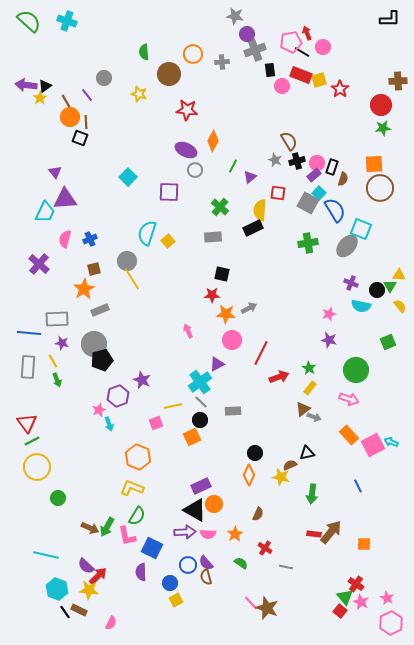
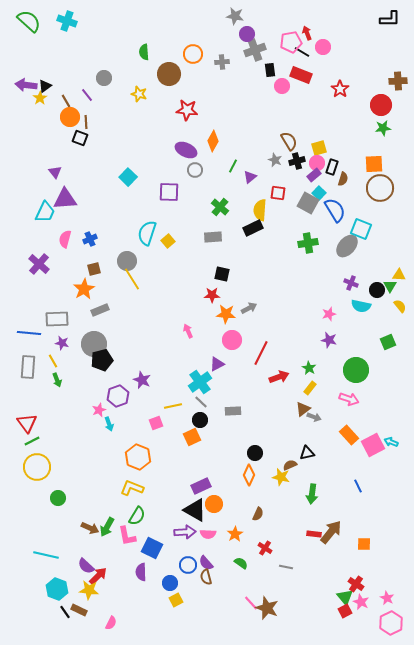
yellow square at (319, 80): moved 68 px down
red square at (340, 611): moved 5 px right; rotated 24 degrees clockwise
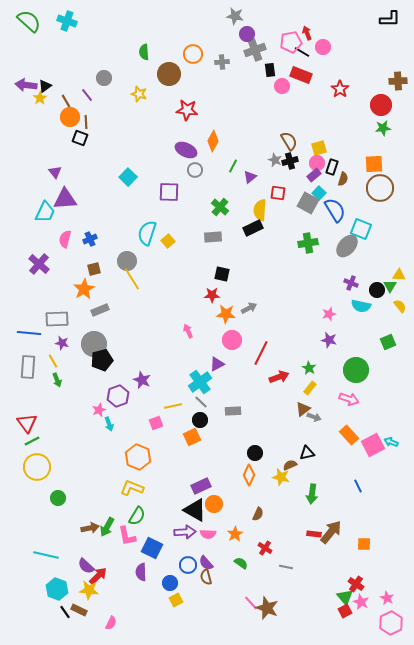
black cross at (297, 161): moved 7 px left
brown arrow at (90, 528): rotated 36 degrees counterclockwise
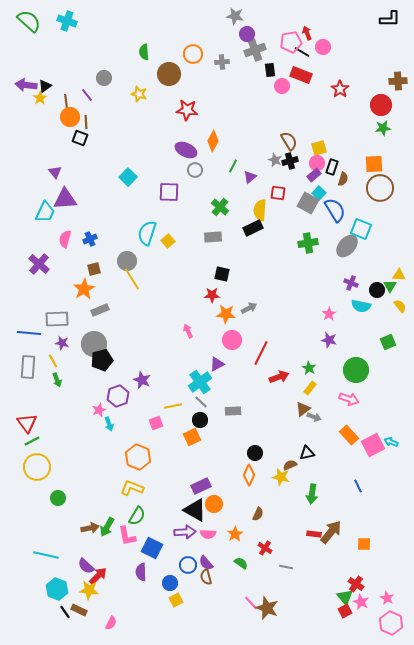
brown line at (66, 101): rotated 24 degrees clockwise
pink star at (329, 314): rotated 16 degrees counterclockwise
pink hexagon at (391, 623): rotated 10 degrees counterclockwise
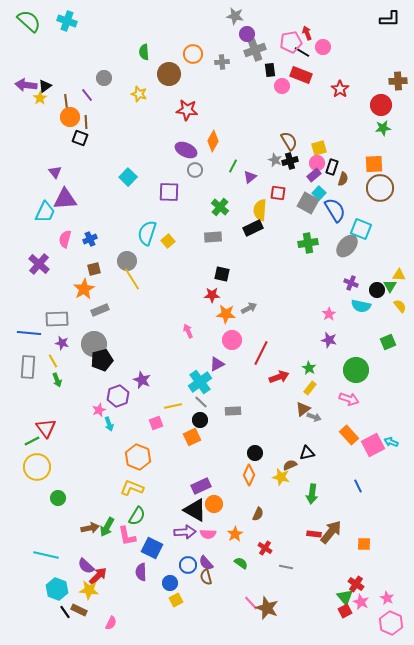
red triangle at (27, 423): moved 19 px right, 5 px down
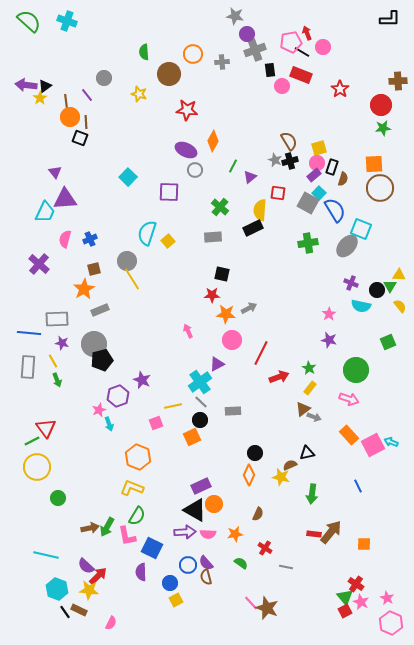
orange star at (235, 534): rotated 21 degrees clockwise
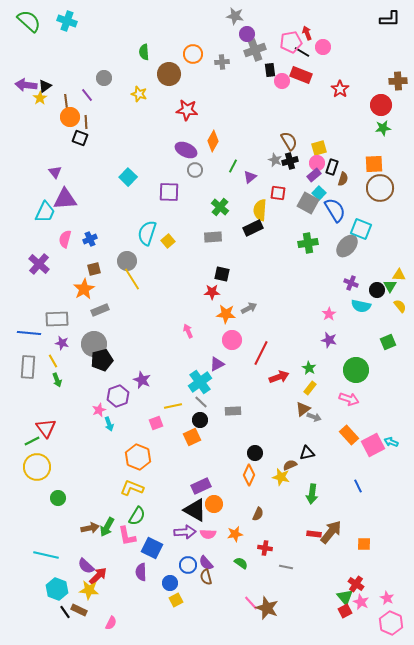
pink circle at (282, 86): moved 5 px up
red star at (212, 295): moved 3 px up
red cross at (265, 548): rotated 24 degrees counterclockwise
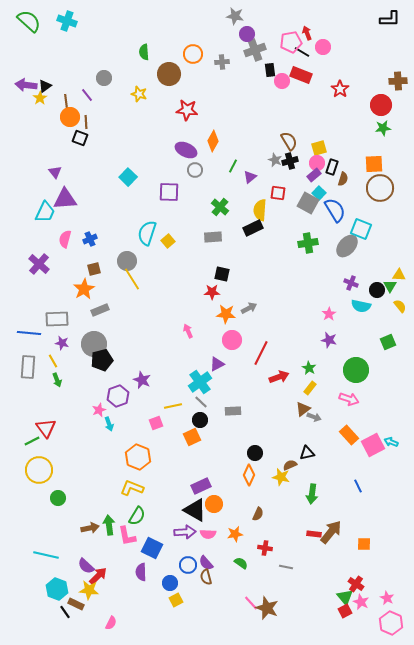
yellow circle at (37, 467): moved 2 px right, 3 px down
green arrow at (107, 527): moved 2 px right, 2 px up; rotated 144 degrees clockwise
brown rectangle at (79, 610): moved 3 px left, 6 px up
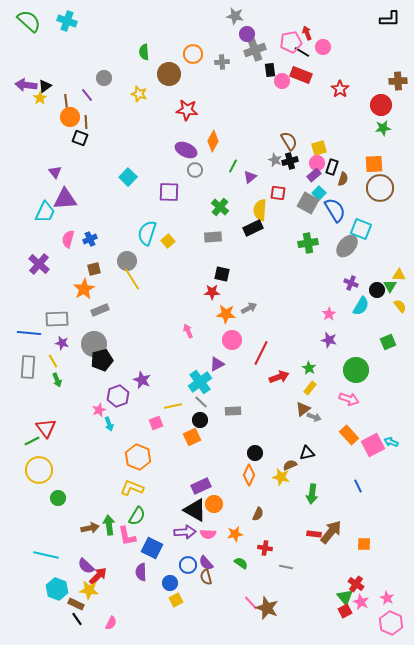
pink semicircle at (65, 239): moved 3 px right
cyan semicircle at (361, 306): rotated 72 degrees counterclockwise
black line at (65, 612): moved 12 px right, 7 px down
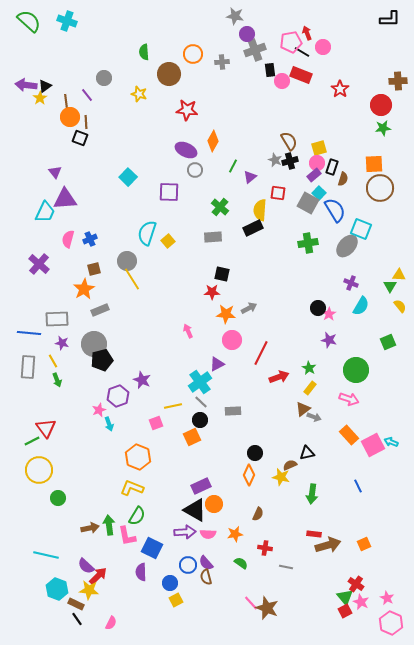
black circle at (377, 290): moved 59 px left, 18 px down
brown arrow at (331, 532): moved 3 px left, 13 px down; rotated 35 degrees clockwise
orange square at (364, 544): rotated 24 degrees counterclockwise
